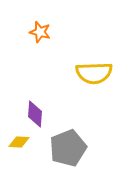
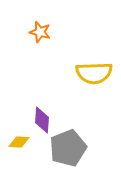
purple diamond: moved 7 px right, 6 px down
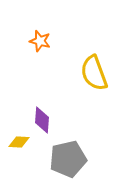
orange star: moved 9 px down
yellow semicircle: rotated 72 degrees clockwise
gray pentagon: moved 11 px down; rotated 9 degrees clockwise
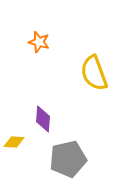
orange star: moved 1 px left, 1 px down
purple diamond: moved 1 px right, 1 px up
yellow diamond: moved 5 px left
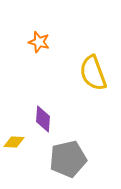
yellow semicircle: moved 1 px left
